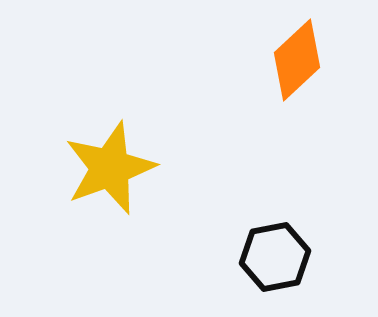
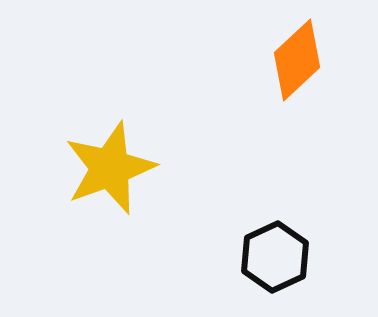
black hexagon: rotated 14 degrees counterclockwise
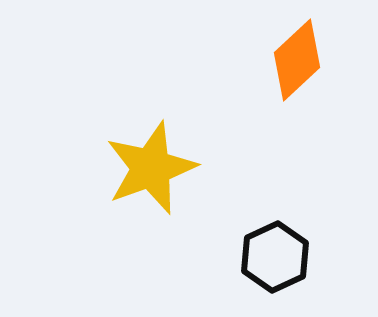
yellow star: moved 41 px right
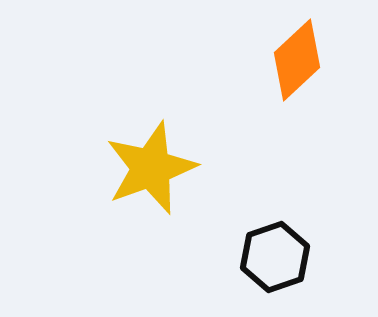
black hexagon: rotated 6 degrees clockwise
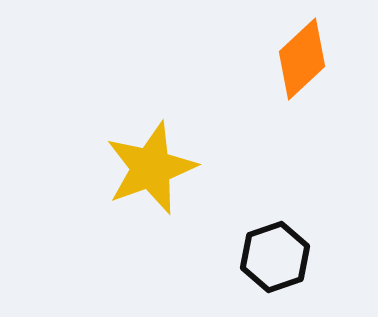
orange diamond: moved 5 px right, 1 px up
